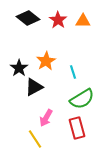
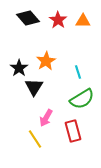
black diamond: rotated 10 degrees clockwise
cyan line: moved 5 px right
black triangle: rotated 30 degrees counterclockwise
red rectangle: moved 4 px left, 3 px down
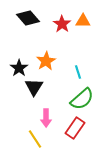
red star: moved 4 px right, 4 px down
green semicircle: rotated 10 degrees counterclockwise
pink arrow: rotated 30 degrees counterclockwise
red rectangle: moved 2 px right, 3 px up; rotated 50 degrees clockwise
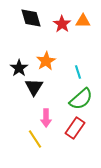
black diamond: moved 3 px right; rotated 25 degrees clockwise
green semicircle: moved 1 px left
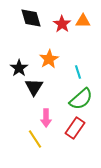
orange star: moved 3 px right, 2 px up
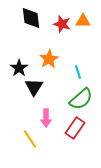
black diamond: rotated 10 degrees clockwise
red star: rotated 18 degrees counterclockwise
yellow line: moved 5 px left
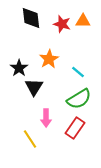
cyan line: rotated 32 degrees counterclockwise
green semicircle: moved 2 px left; rotated 10 degrees clockwise
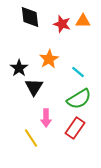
black diamond: moved 1 px left, 1 px up
yellow line: moved 1 px right, 1 px up
